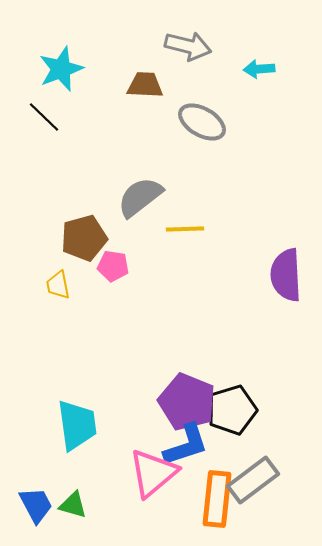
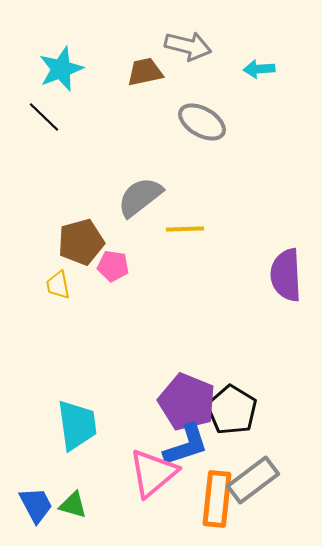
brown trapezoid: moved 13 px up; rotated 15 degrees counterclockwise
brown pentagon: moved 3 px left, 4 px down
black pentagon: rotated 24 degrees counterclockwise
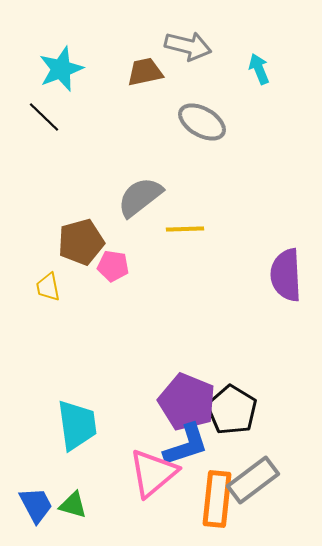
cyan arrow: rotated 72 degrees clockwise
yellow trapezoid: moved 10 px left, 2 px down
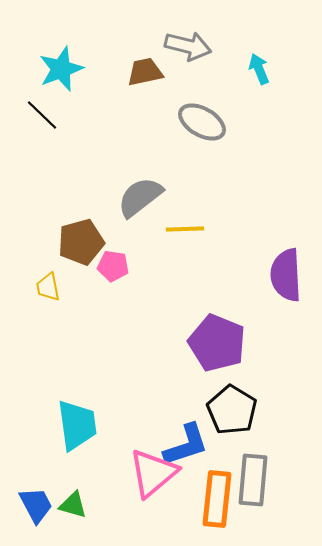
black line: moved 2 px left, 2 px up
purple pentagon: moved 30 px right, 59 px up
gray rectangle: rotated 48 degrees counterclockwise
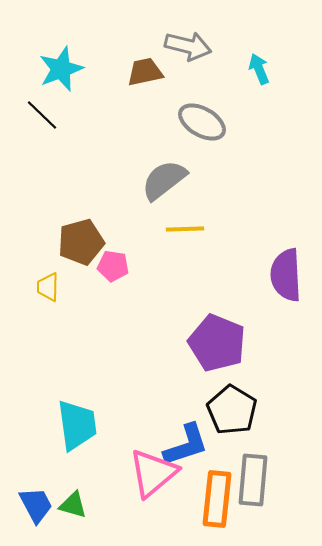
gray semicircle: moved 24 px right, 17 px up
yellow trapezoid: rotated 12 degrees clockwise
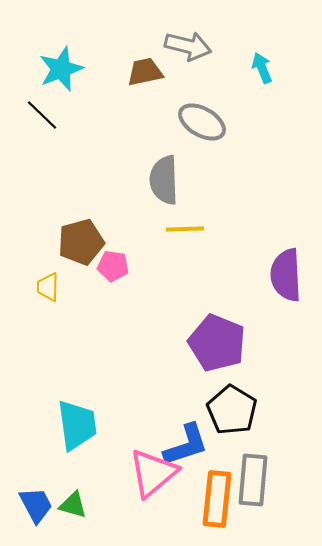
cyan arrow: moved 3 px right, 1 px up
gray semicircle: rotated 54 degrees counterclockwise
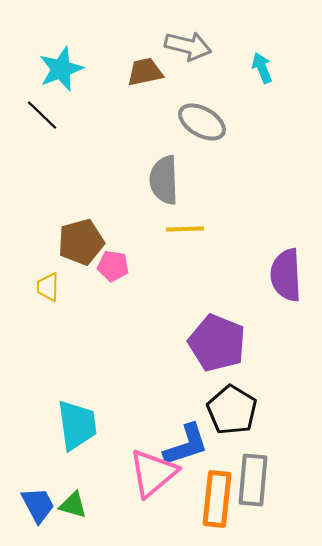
blue trapezoid: moved 2 px right
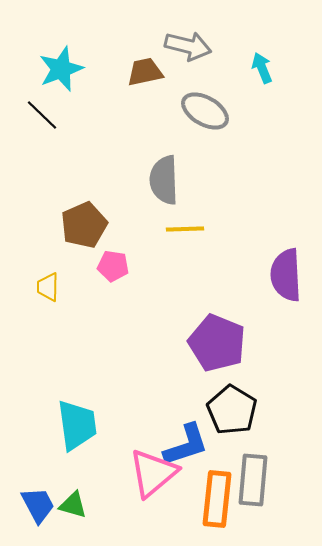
gray ellipse: moved 3 px right, 11 px up
brown pentagon: moved 3 px right, 17 px up; rotated 9 degrees counterclockwise
